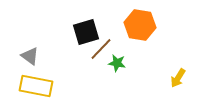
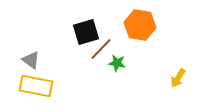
gray triangle: moved 1 px right, 4 px down
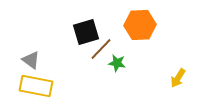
orange hexagon: rotated 12 degrees counterclockwise
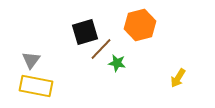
orange hexagon: rotated 12 degrees counterclockwise
black square: moved 1 px left
gray triangle: rotated 30 degrees clockwise
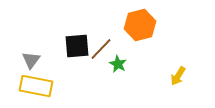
black square: moved 8 px left, 14 px down; rotated 12 degrees clockwise
green star: moved 1 px right, 1 px down; rotated 18 degrees clockwise
yellow arrow: moved 2 px up
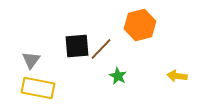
green star: moved 12 px down
yellow arrow: moved 1 px left; rotated 66 degrees clockwise
yellow rectangle: moved 2 px right, 2 px down
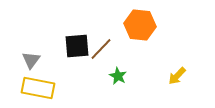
orange hexagon: rotated 20 degrees clockwise
yellow arrow: rotated 54 degrees counterclockwise
